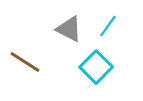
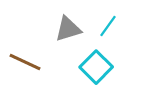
gray triangle: moved 1 px left; rotated 44 degrees counterclockwise
brown line: rotated 8 degrees counterclockwise
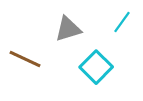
cyan line: moved 14 px right, 4 px up
brown line: moved 3 px up
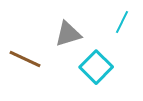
cyan line: rotated 10 degrees counterclockwise
gray triangle: moved 5 px down
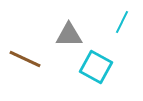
gray triangle: moved 1 px right, 1 px down; rotated 16 degrees clockwise
cyan square: rotated 16 degrees counterclockwise
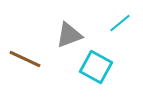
cyan line: moved 2 px left, 1 px down; rotated 25 degrees clockwise
gray triangle: rotated 20 degrees counterclockwise
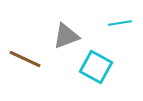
cyan line: rotated 30 degrees clockwise
gray triangle: moved 3 px left, 1 px down
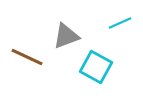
cyan line: rotated 15 degrees counterclockwise
brown line: moved 2 px right, 2 px up
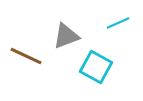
cyan line: moved 2 px left
brown line: moved 1 px left, 1 px up
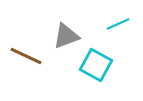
cyan line: moved 1 px down
cyan square: moved 2 px up
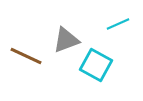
gray triangle: moved 4 px down
